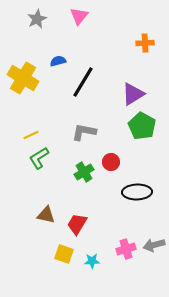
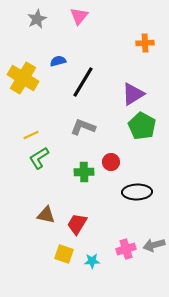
gray L-shape: moved 1 px left, 5 px up; rotated 10 degrees clockwise
green cross: rotated 30 degrees clockwise
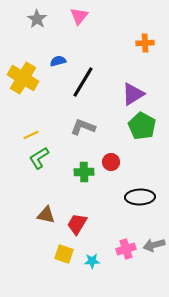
gray star: rotated 12 degrees counterclockwise
black ellipse: moved 3 px right, 5 px down
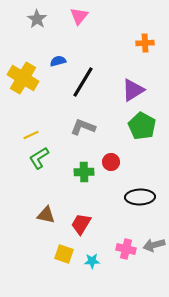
purple triangle: moved 4 px up
red trapezoid: moved 4 px right
pink cross: rotated 30 degrees clockwise
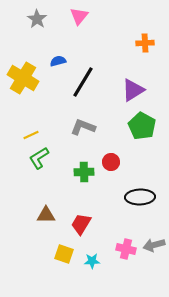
brown triangle: rotated 12 degrees counterclockwise
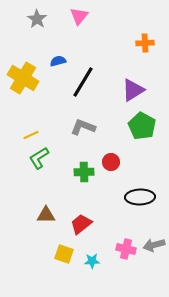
red trapezoid: rotated 20 degrees clockwise
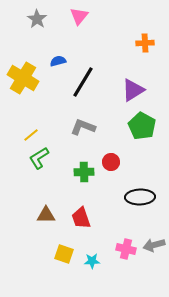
yellow line: rotated 14 degrees counterclockwise
red trapezoid: moved 6 px up; rotated 70 degrees counterclockwise
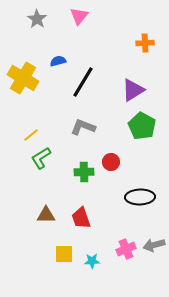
green L-shape: moved 2 px right
pink cross: rotated 36 degrees counterclockwise
yellow square: rotated 18 degrees counterclockwise
